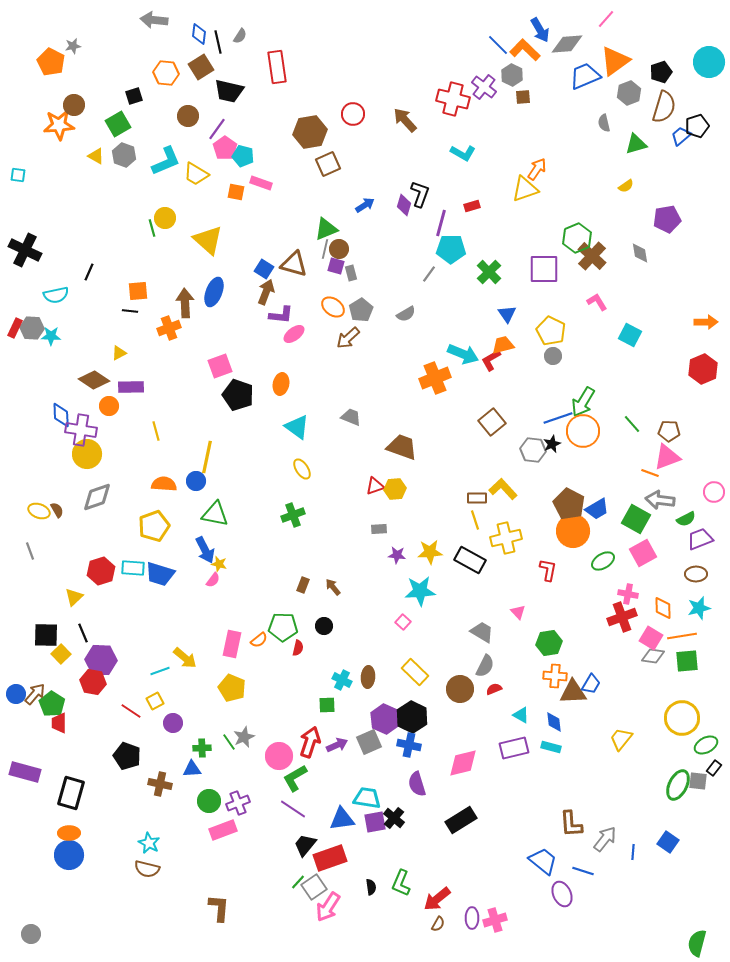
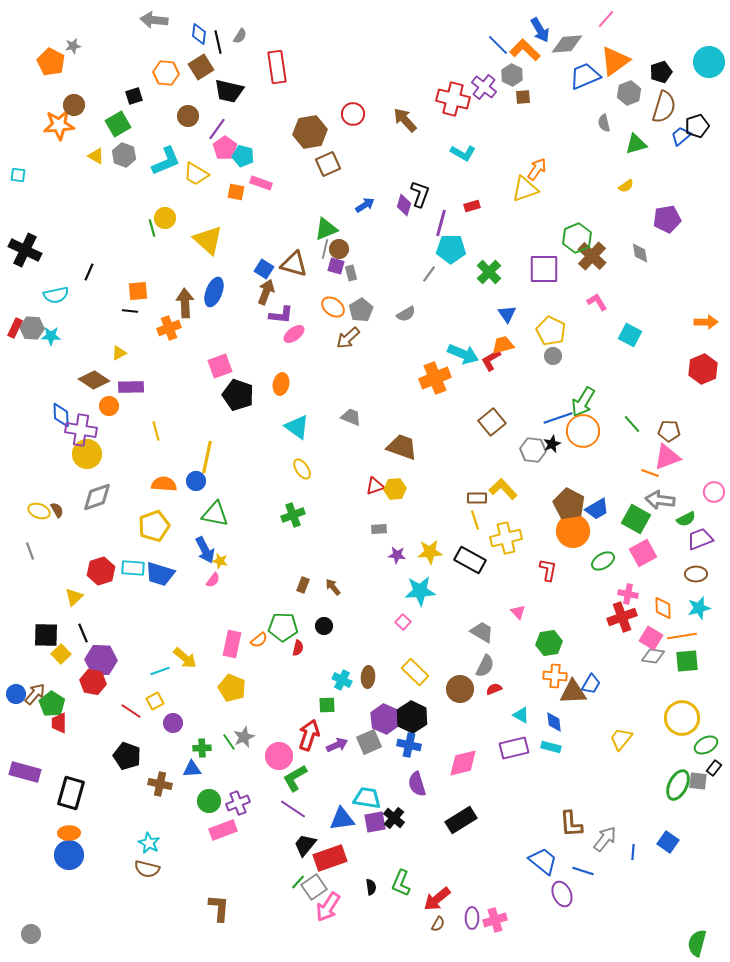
yellow star at (219, 564): moved 1 px right, 3 px up
red arrow at (310, 742): moved 1 px left, 7 px up
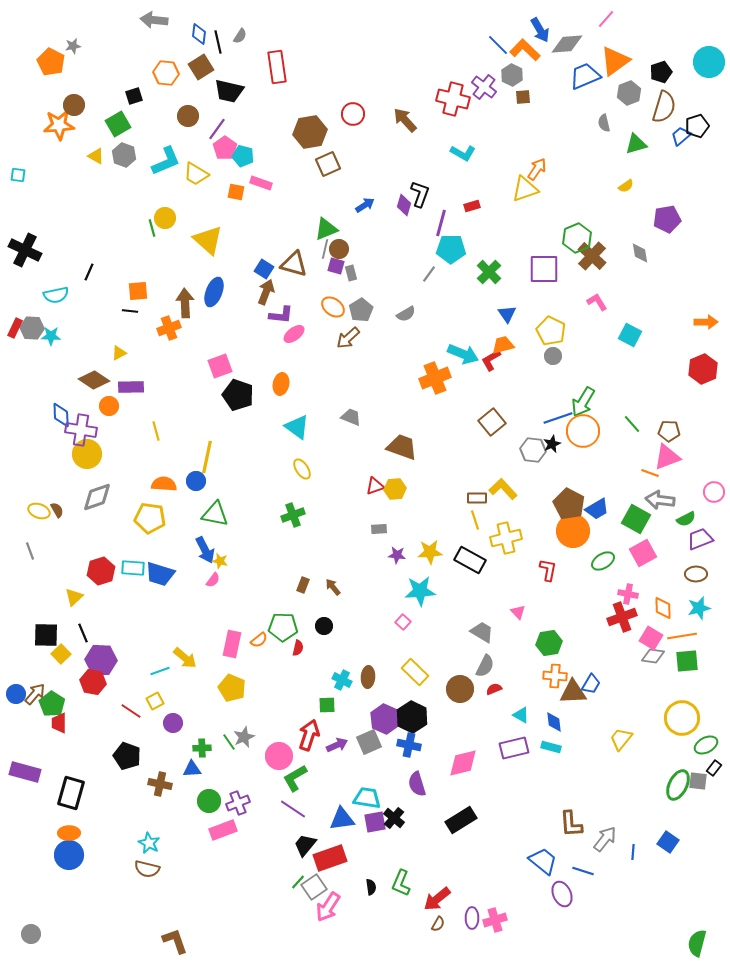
yellow pentagon at (154, 526): moved 4 px left, 8 px up; rotated 28 degrees clockwise
brown L-shape at (219, 908): moved 44 px left, 33 px down; rotated 24 degrees counterclockwise
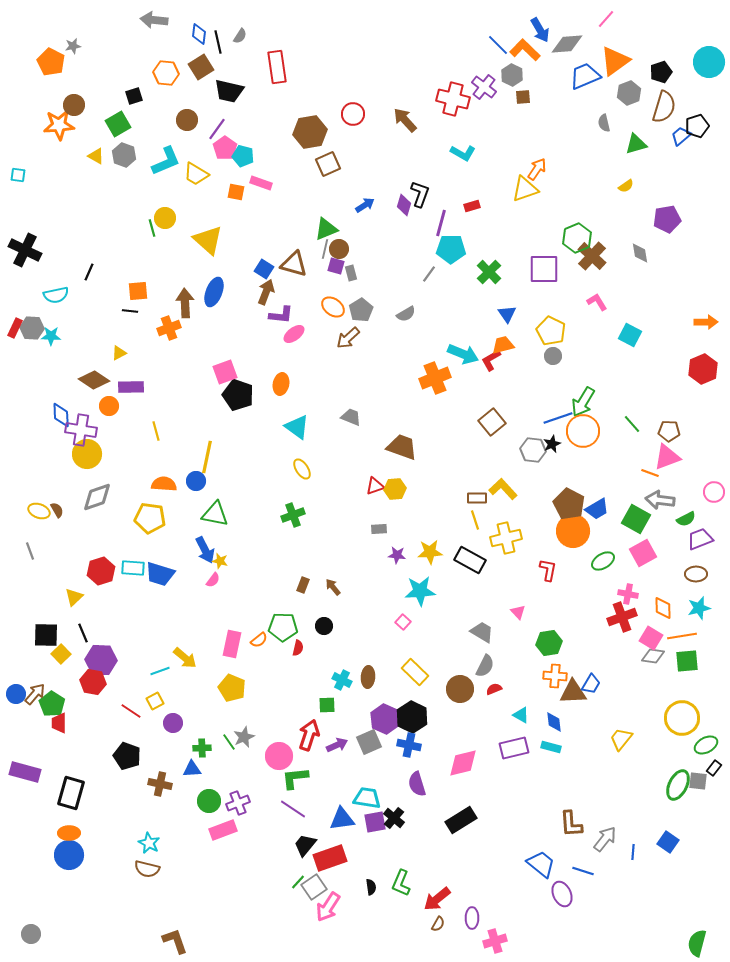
brown circle at (188, 116): moved 1 px left, 4 px down
pink square at (220, 366): moved 5 px right, 6 px down
green L-shape at (295, 778): rotated 24 degrees clockwise
blue trapezoid at (543, 861): moved 2 px left, 3 px down
pink cross at (495, 920): moved 21 px down
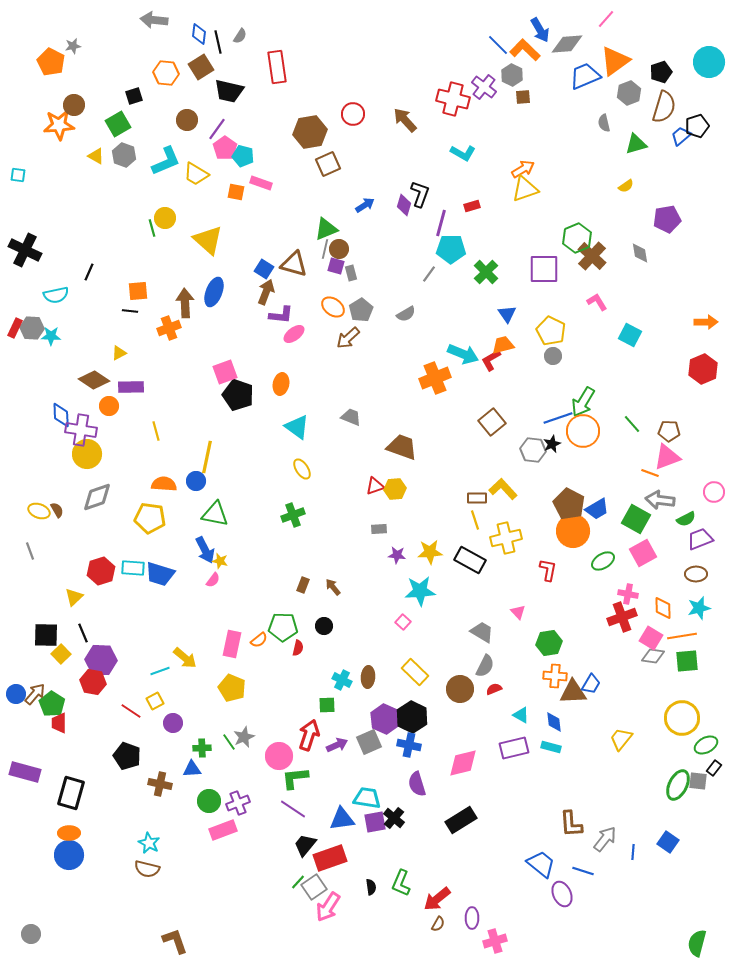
orange arrow at (537, 169): moved 14 px left; rotated 25 degrees clockwise
green cross at (489, 272): moved 3 px left
